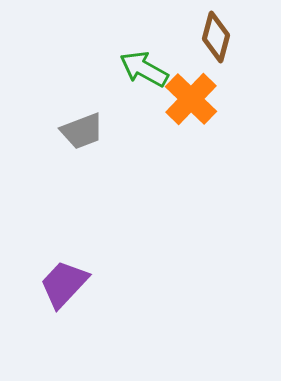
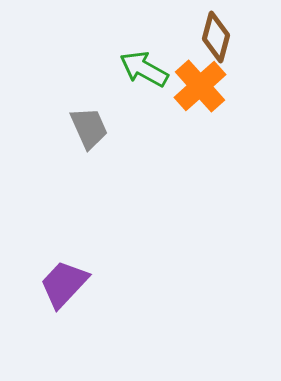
orange cross: moved 9 px right, 13 px up; rotated 4 degrees clockwise
gray trapezoid: moved 7 px right, 3 px up; rotated 93 degrees counterclockwise
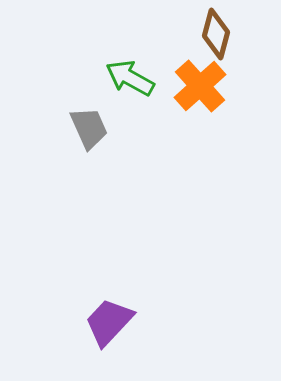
brown diamond: moved 3 px up
green arrow: moved 14 px left, 9 px down
purple trapezoid: moved 45 px right, 38 px down
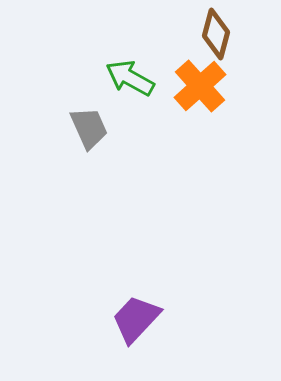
purple trapezoid: moved 27 px right, 3 px up
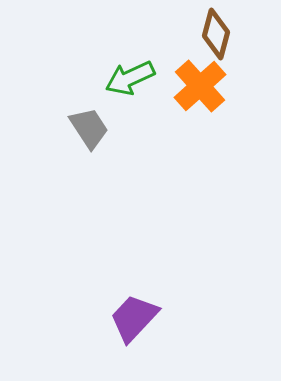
green arrow: rotated 54 degrees counterclockwise
gray trapezoid: rotated 9 degrees counterclockwise
purple trapezoid: moved 2 px left, 1 px up
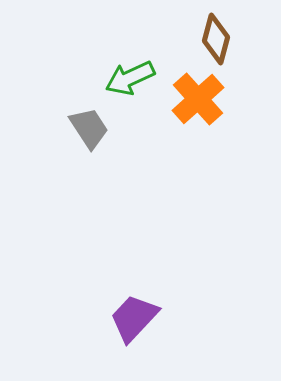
brown diamond: moved 5 px down
orange cross: moved 2 px left, 13 px down
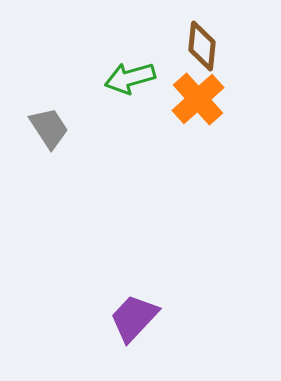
brown diamond: moved 14 px left, 7 px down; rotated 9 degrees counterclockwise
green arrow: rotated 9 degrees clockwise
gray trapezoid: moved 40 px left
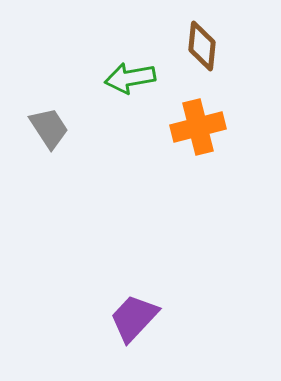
green arrow: rotated 6 degrees clockwise
orange cross: moved 28 px down; rotated 28 degrees clockwise
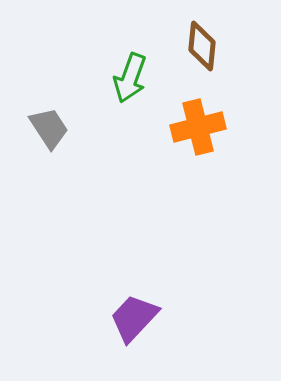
green arrow: rotated 60 degrees counterclockwise
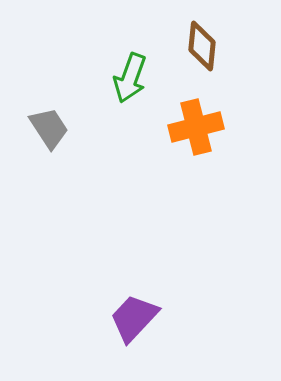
orange cross: moved 2 px left
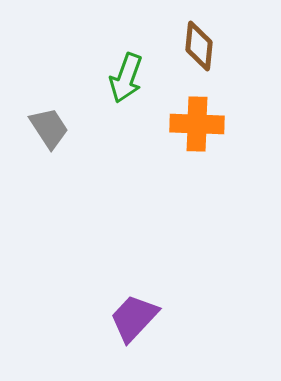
brown diamond: moved 3 px left
green arrow: moved 4 px left
orange cross: moved 1 px right, 3 px up; rotated 16 degrees clockwise
